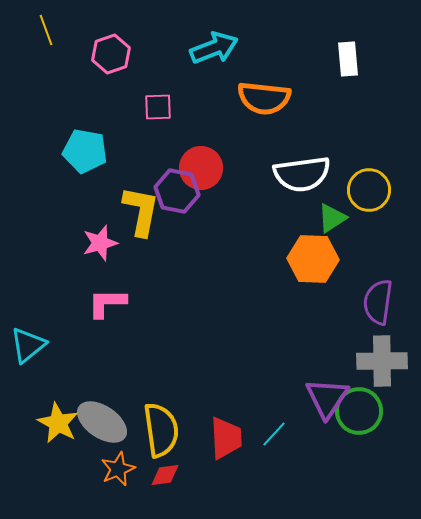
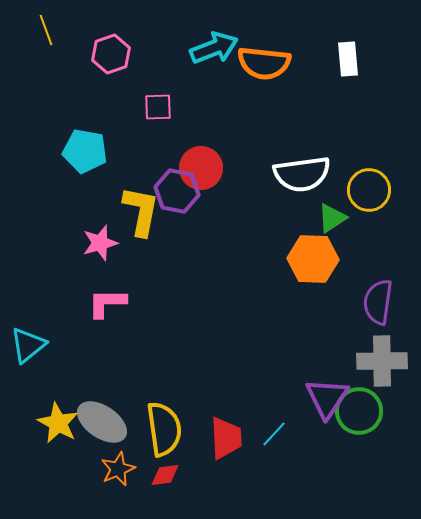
orange semicircle: moved 35 px up
yellow semicircle: moved 3 px right, 1 px up
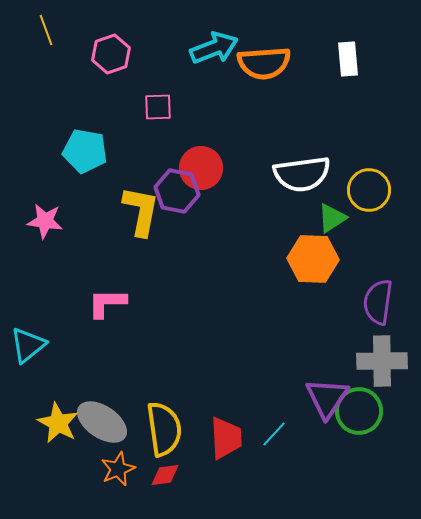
orange semicircle: rotated 10 degrees counterclockwise
pink star: moved 55 px left, 22 px up; rotated 24 degrees clockwise
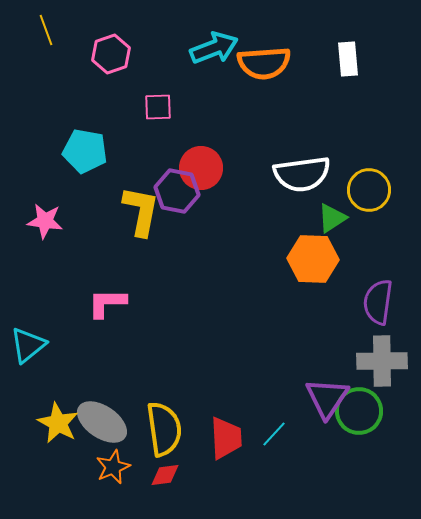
orange star: moved 5 px left, 2 px up
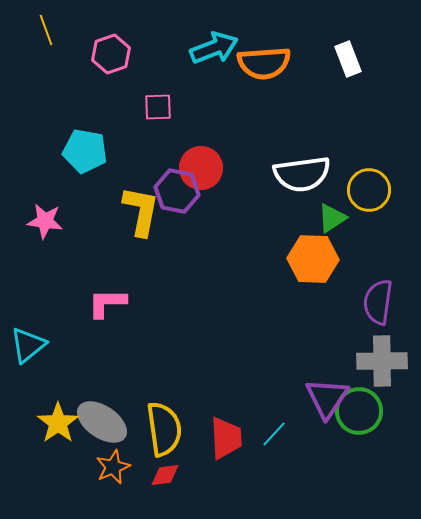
white rectangle: rotated 16 degrees counterclockwise
yellow star: rotated 9 degrees clockwise
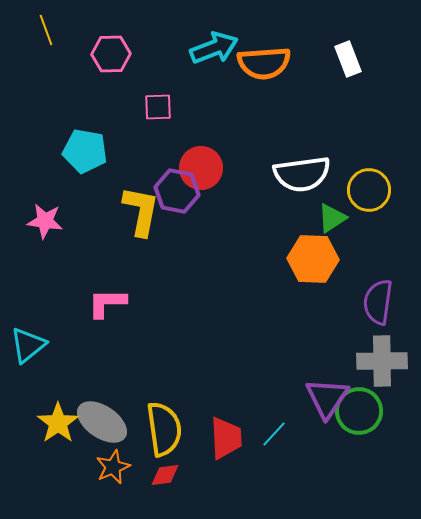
pink hexagon: rotated 18 degrees clockwise
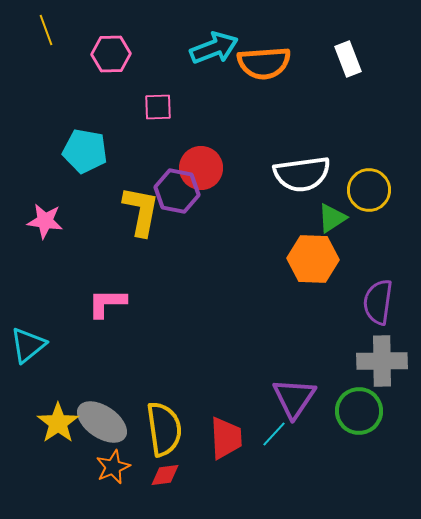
purple triangle: moved 33 px left
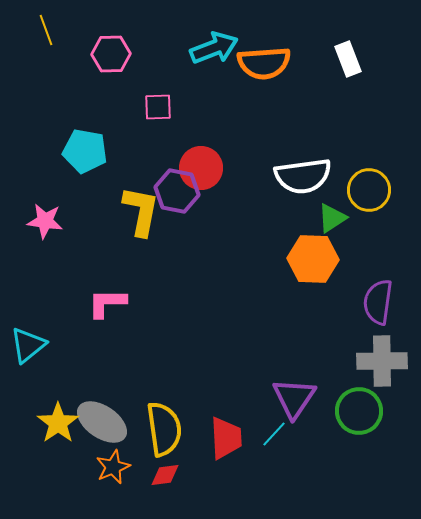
white semicircle: moved 1 px right, 2 px down
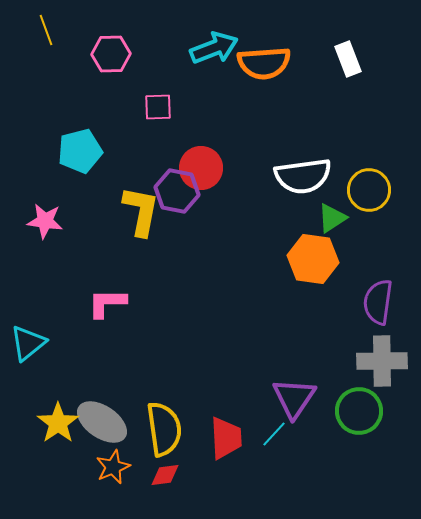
cyan pentagon: moved 5 px left; rotated 24 degrees counterclockwise
orange hexagon: rotated 6 degrees clockwise
cyan triangle: moved 2 px up
